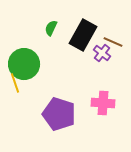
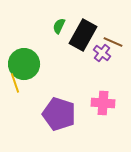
green semicircle: moved 8 px right, 2 px up
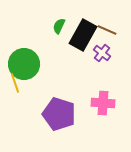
brown line: moved 6 px left, 12 px up
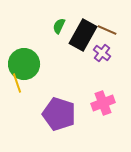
yellow line: moved 2 px right
pink cross: rotated 25 degrees counterclockwise
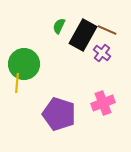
yellow line: rotated 24 degrees clockwise
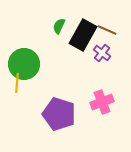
pink cross: moved 1 px left, 1 px up
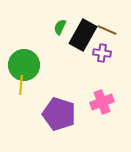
green semicircle: moved 1 px right, 1 px down
purple cross: rotated 30 degrees counterclockwise
green circle: moved 1 px down
yellow line: moved 4 px right, 2 px down
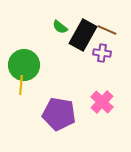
green semicircle: rotated 77 degrees counterclockwise
pink cross: rotated 25 degrees counterclockwise
purple pentagon: rotated 8 degrees counterclockwise
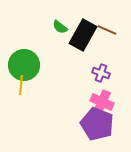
purple cross: moved 1 px left, 20 px down; rotated 12 degrees clockwise
pink cross: rotated 20 degrees counterclockwise
purple pentagon: moved 38 px right, 10 px down; rotated 12 degrees clockwise
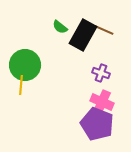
brown line: moved 3 px left
green circle: moved 1 px right
